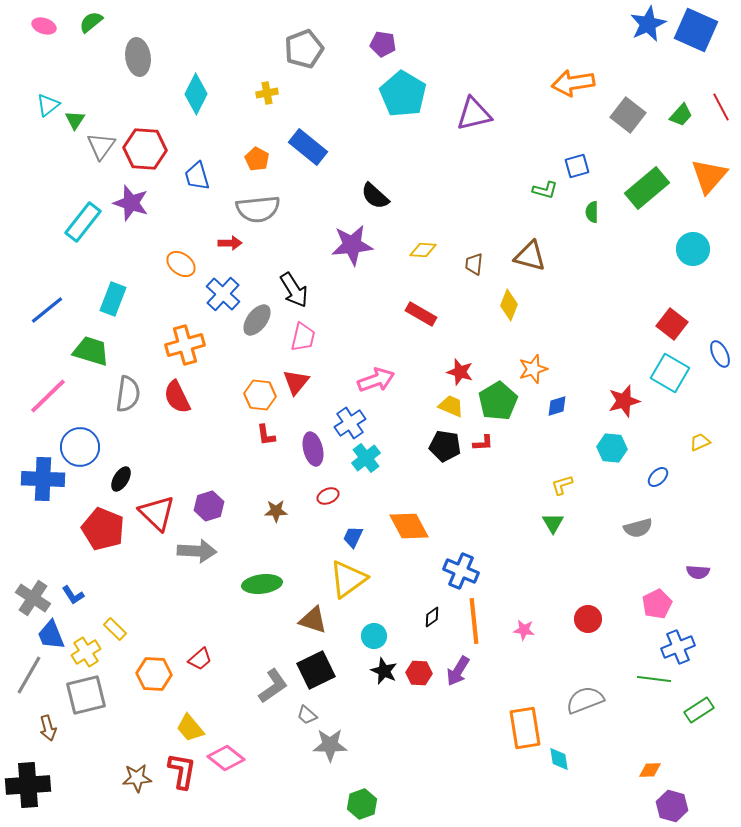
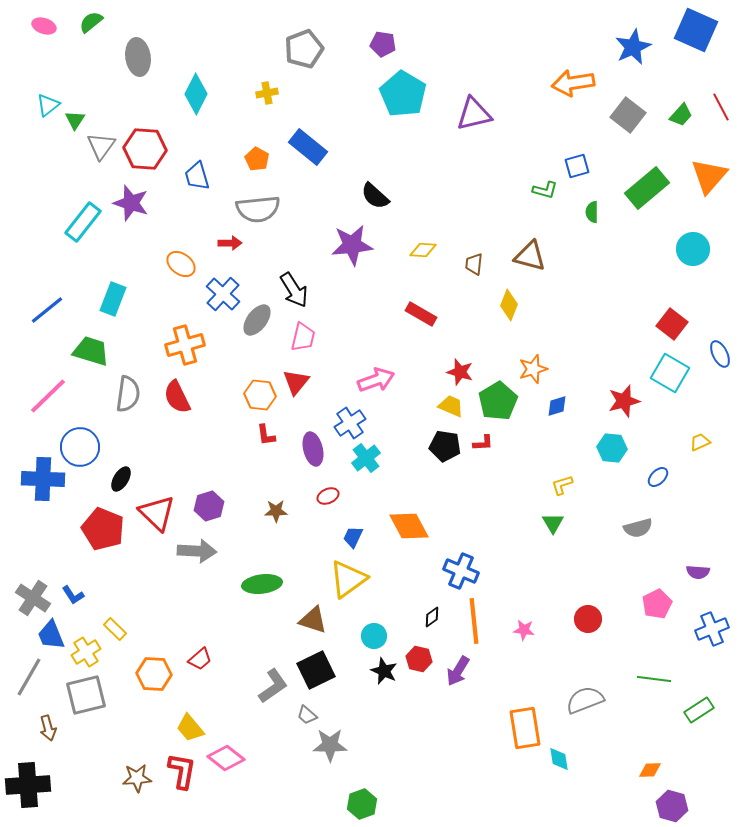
blue star at (648, 24): moved 15 px left, 23 px down
blue cross at (678, 647): moved 34 px right, 18 px up
red hexagon at (419, 673): moved 14 px up; rotated 10 degrees clockwise
gray line at (29, 675): moved 2 px down
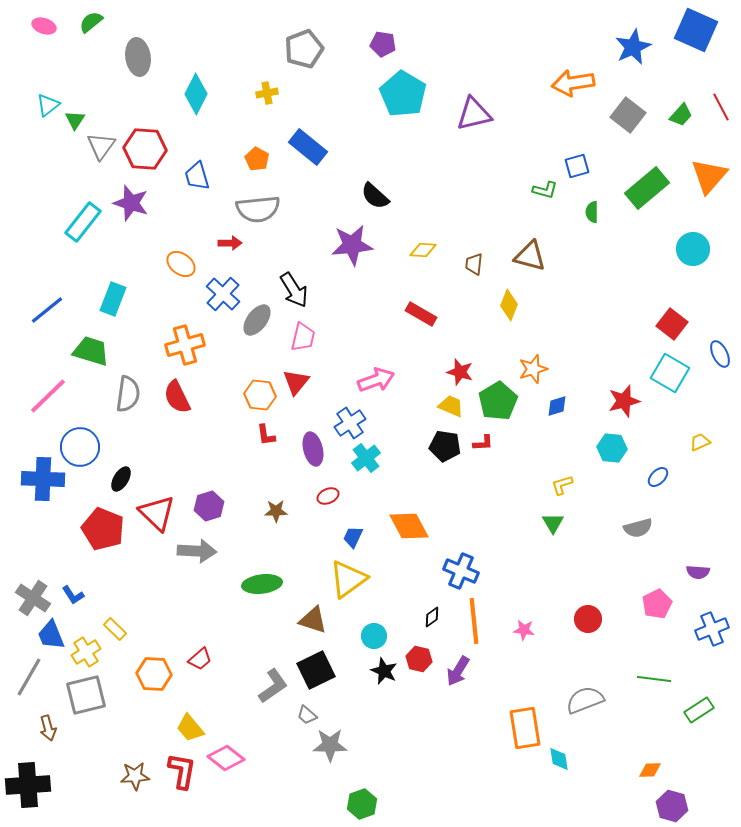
brown star at (137, 778): moved 2 px left, 2 px up
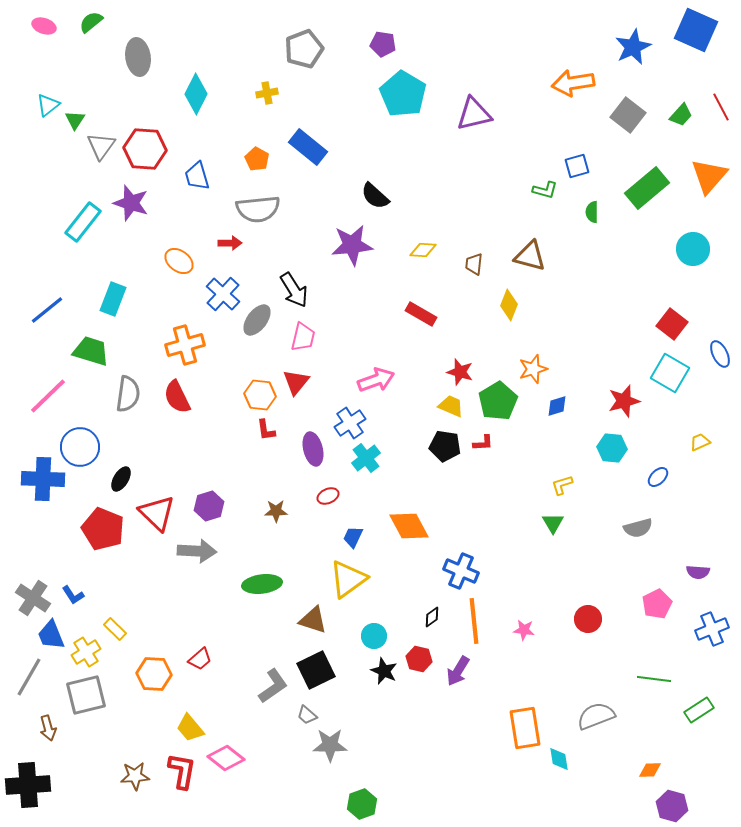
orange ellipse at (181, 264): moved 2 px left, 3 px up
red L-shape at (266, 435): moved 5 px up
gray semicircle at (585, 700): moved 11 px right, 16 px down
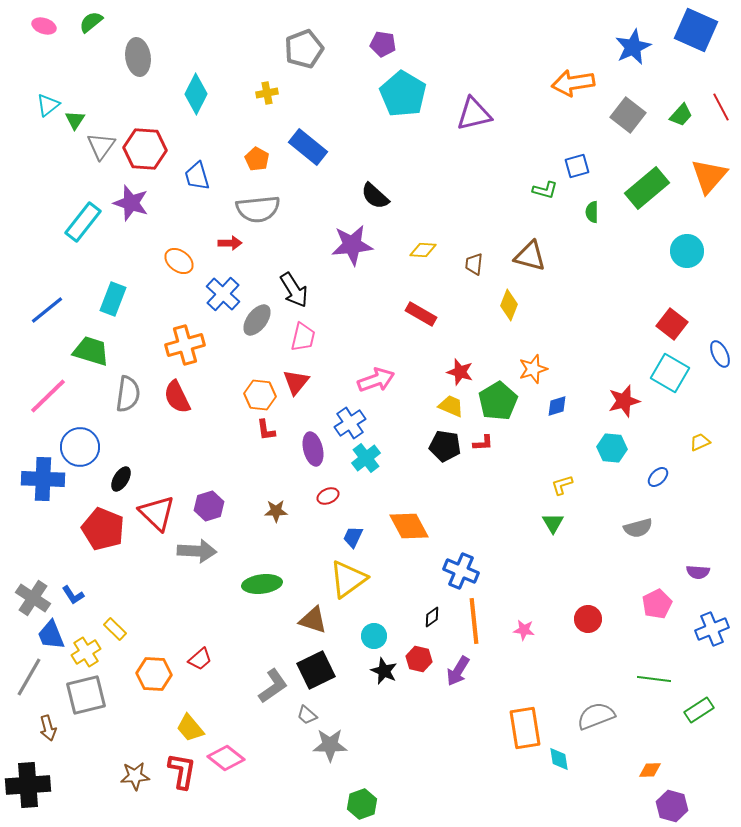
cyan circle at (693, 249): moved 6 px left, 2 px down
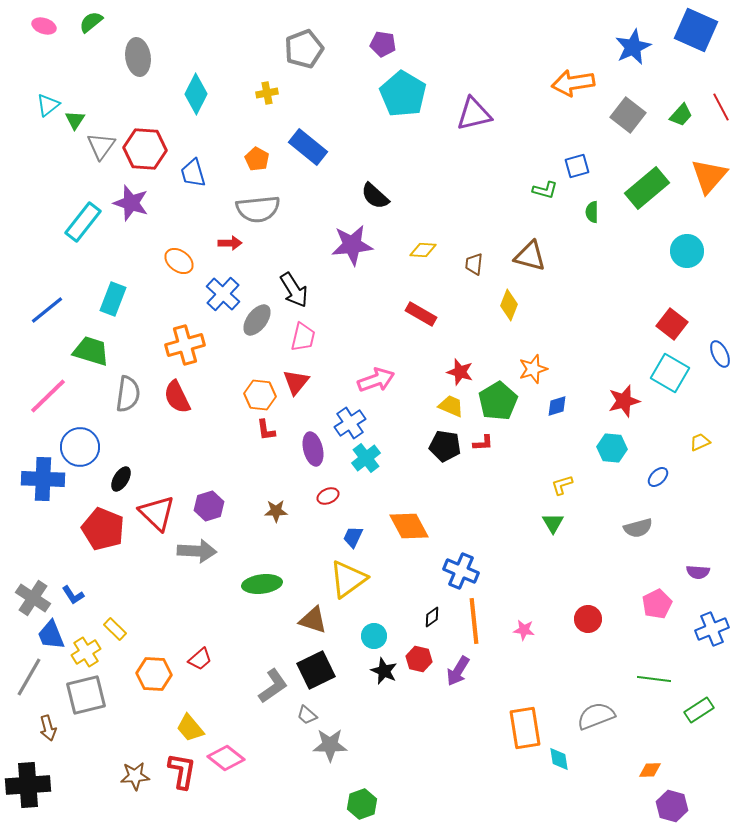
blue trapezoid at (197, 176): moved 4 px left, 3 px up
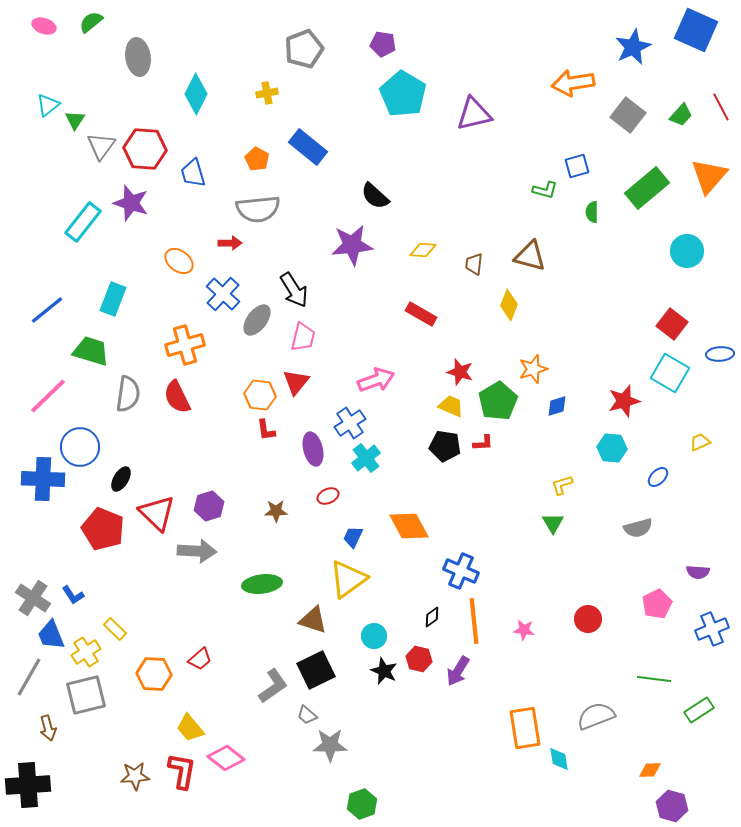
blue ellipse at (720, 354): rotated 68 degrees counterclockwise
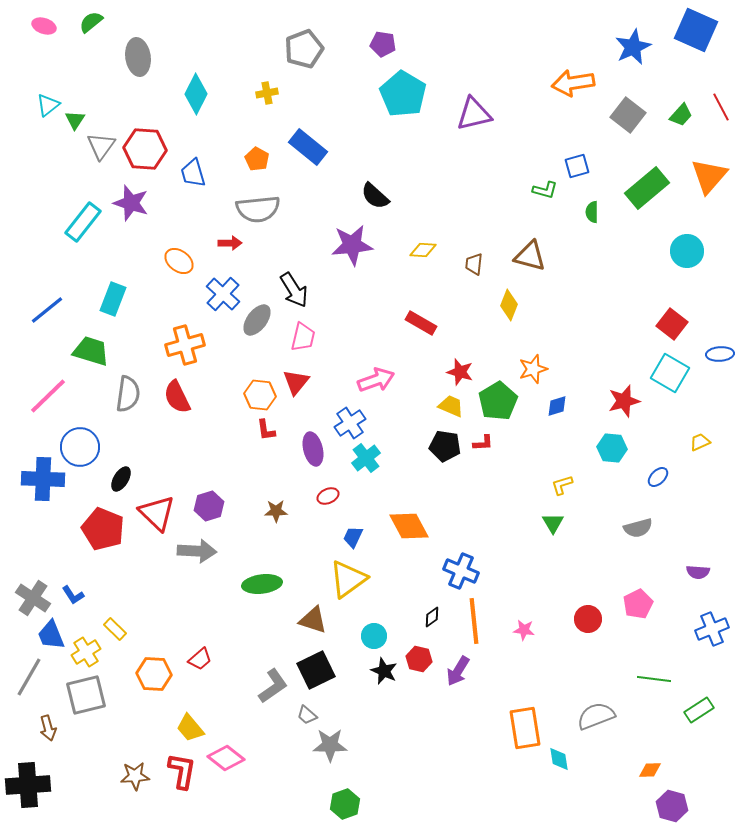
red rectangle at (421, 314): moved 9 px down
pink pentagon at (657, 604): moved 19 px left
green hexagon at (362, 804): moved 17 px left
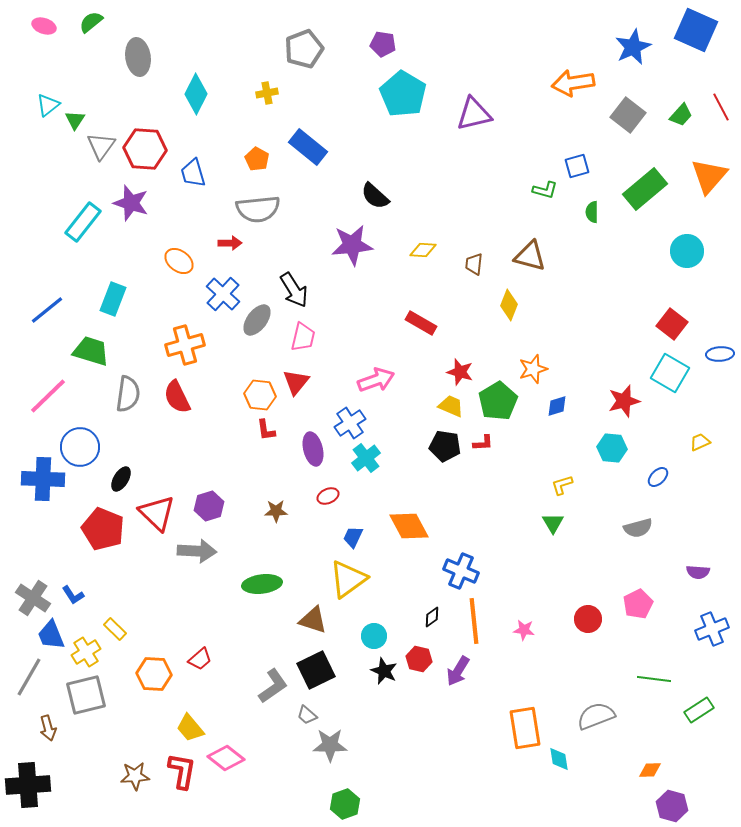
green rectangle at (647, 188): moved 2 px left, 1 px down
